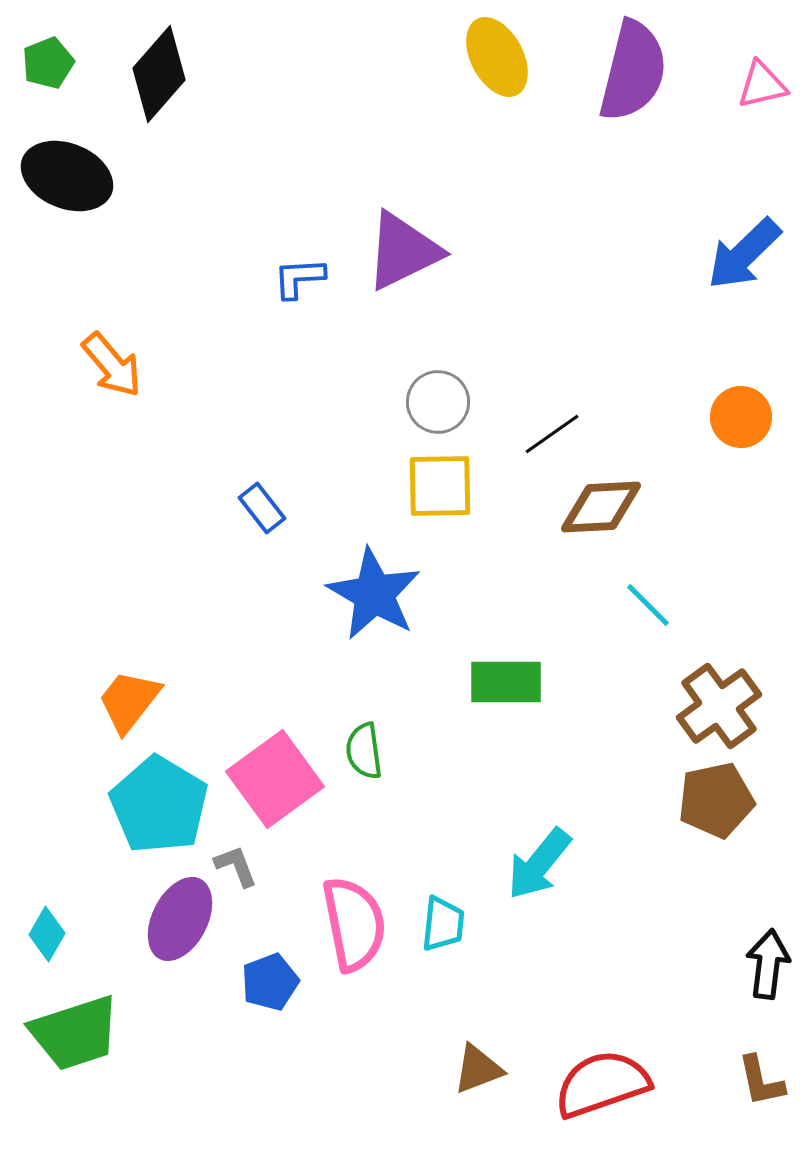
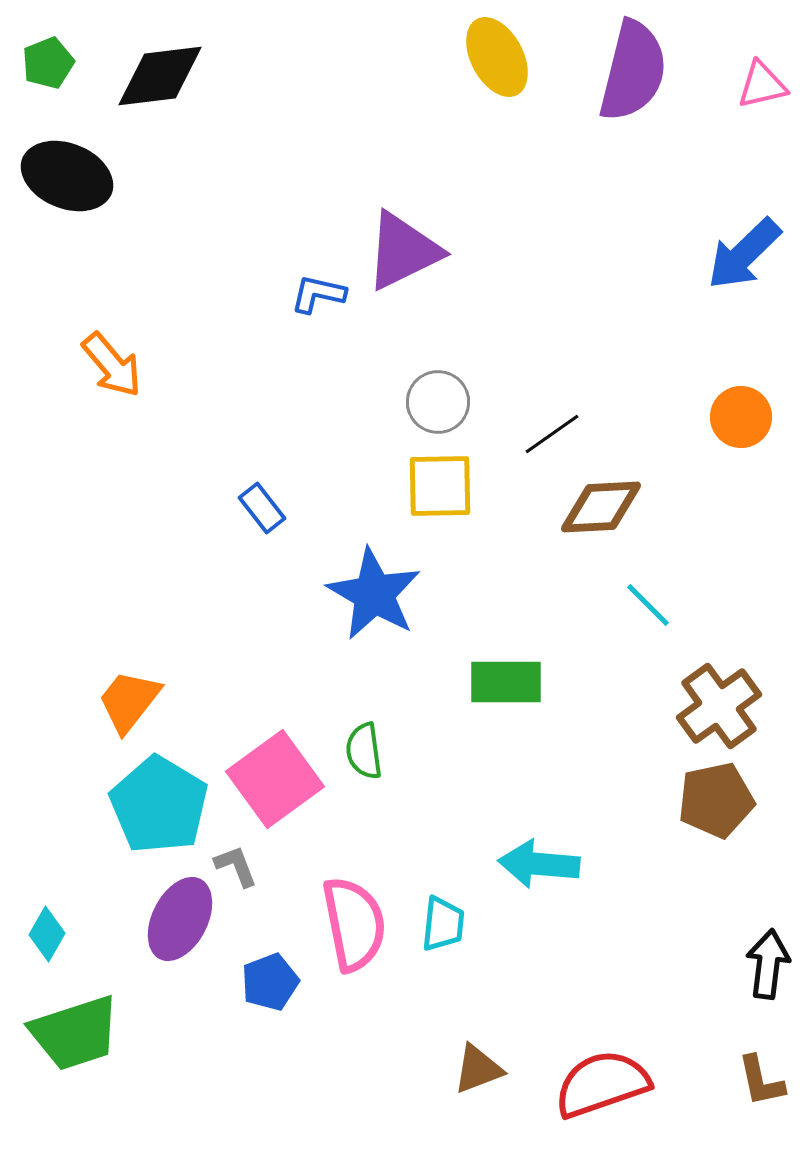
black diamond: moved 1 px right, 2 px down; rotated 42 degrees clockwise
blue L-shape: moved 19 px right, 16 px down; rotated 16 degrees clockwise
cyan arrow: rotated 56 degrees clockwise
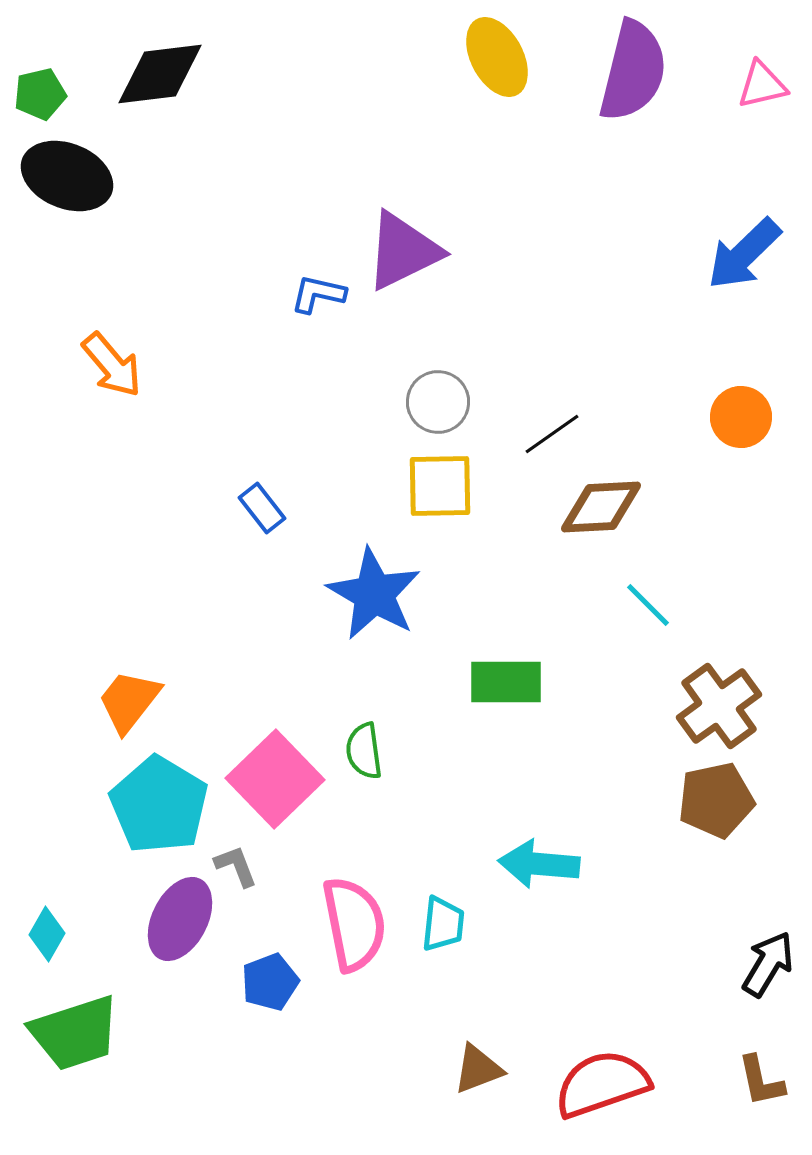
green pentagon: moved 8 px left, 31 px down; rotated 9 degrees clockwise
black diamond: moved 2 px up
pink square: rotated 8 degrees counterclockwise
black arrow: rotated 24 degrees clockwise
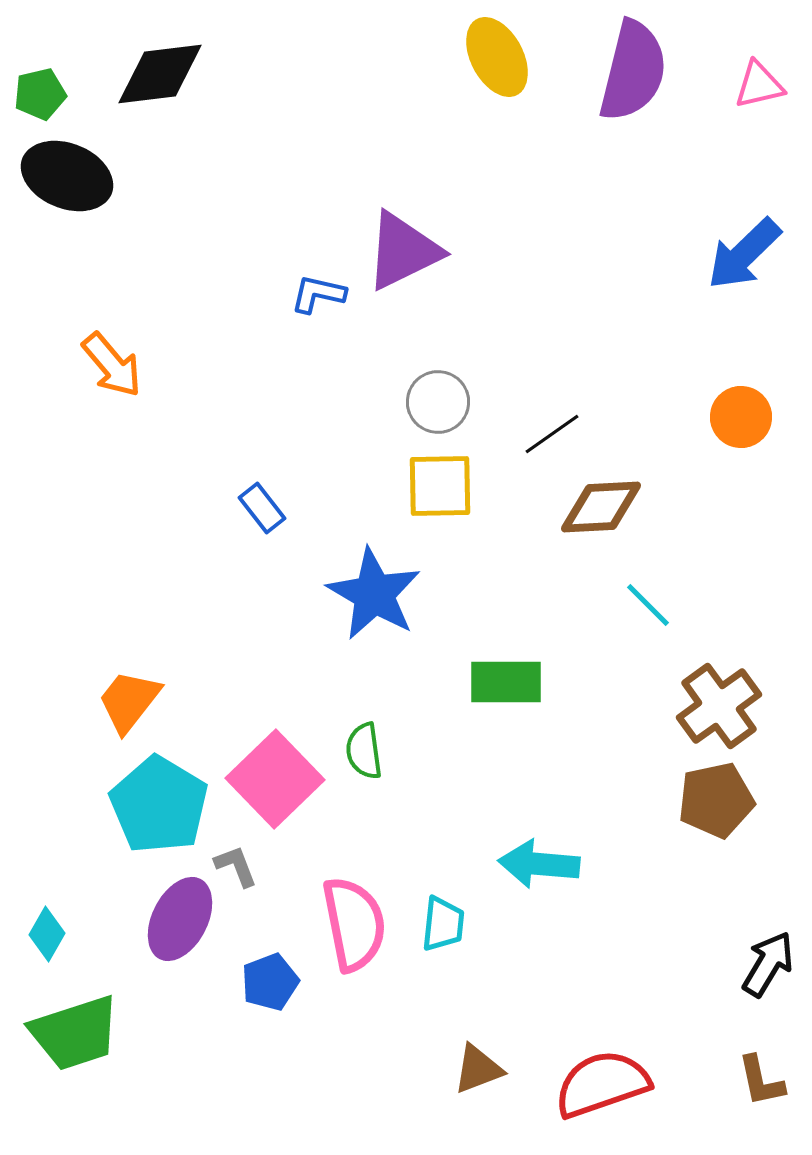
pink triangle: moved 3 px left
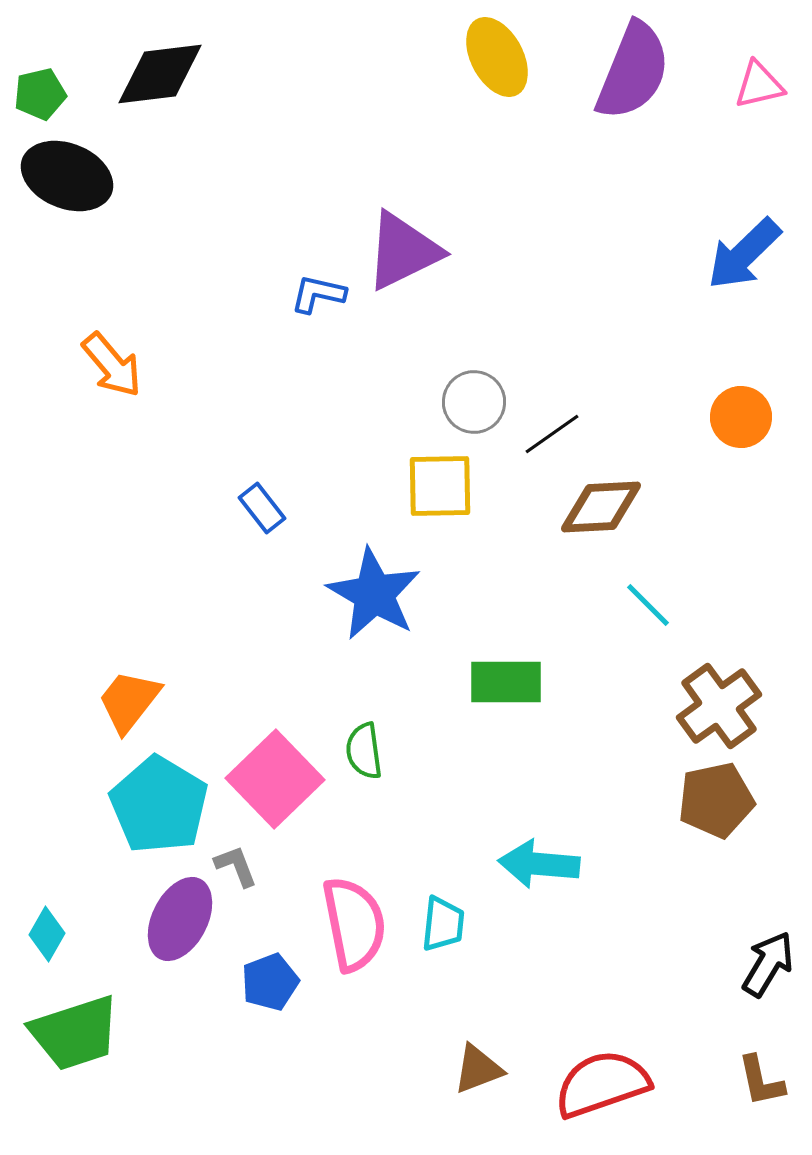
purple semicircle: rotated 8 degrees clockwise
gray circle: moved 36 px right
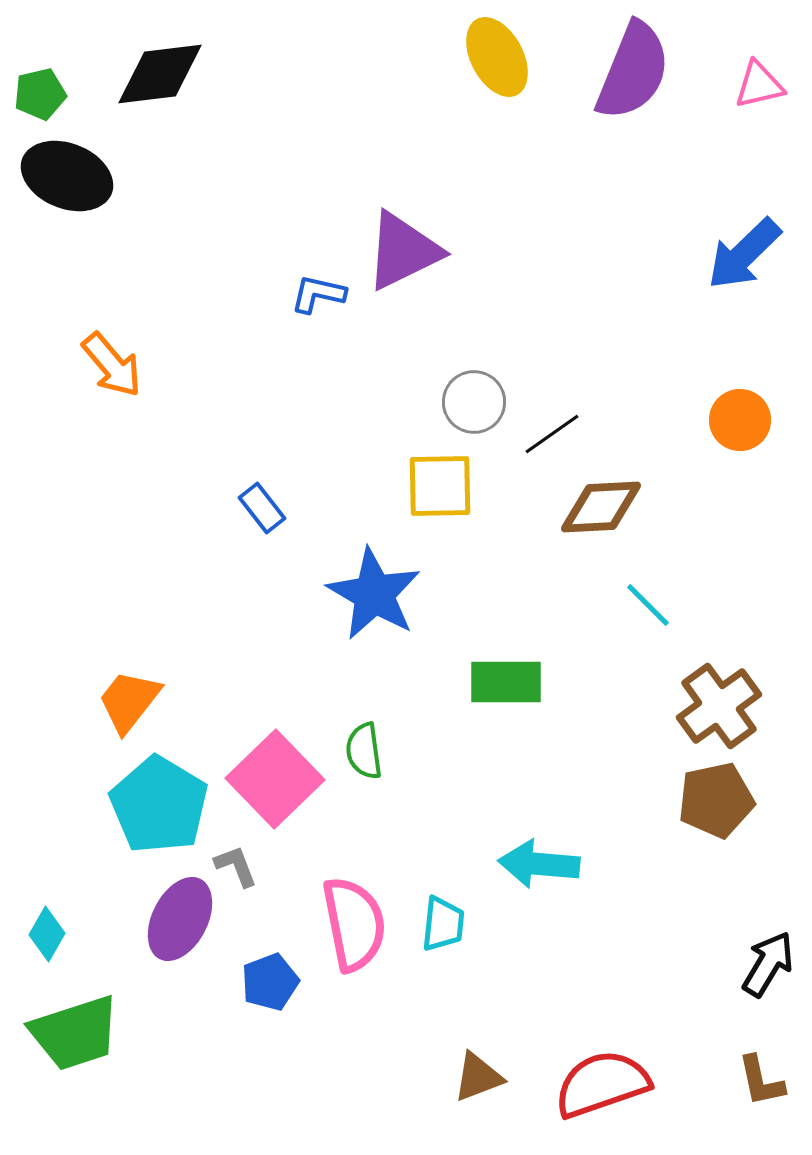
orange circle: moved 1 px left, 3 px down
brown triangle: moved 8 px down
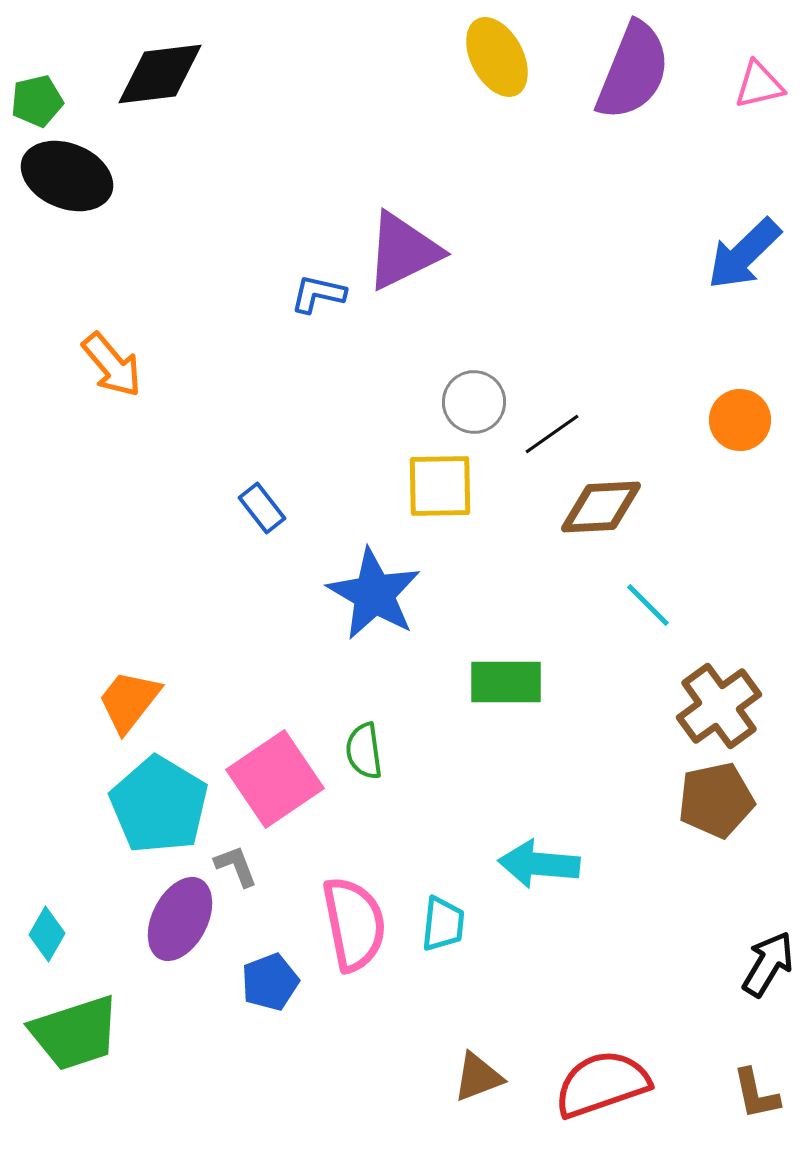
green pentagon: moved 3 px left, 7 px down
pink square: rotated 10 degrees clockwise
brown L-shape: moved 5 px left, 13 px down
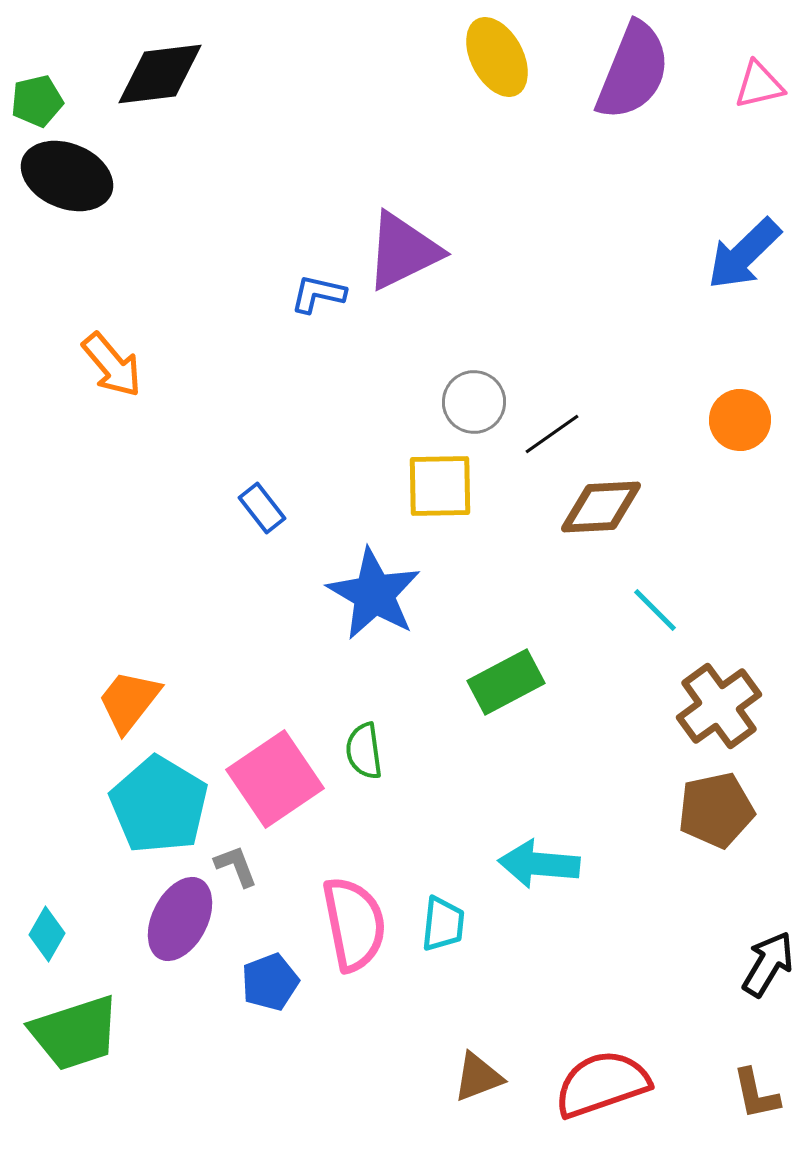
cyan line: moved 7 px right, 5 px down
green rectangle: rotated 28 degrees counterclockwise
brown pentagon: moved 10 px down
